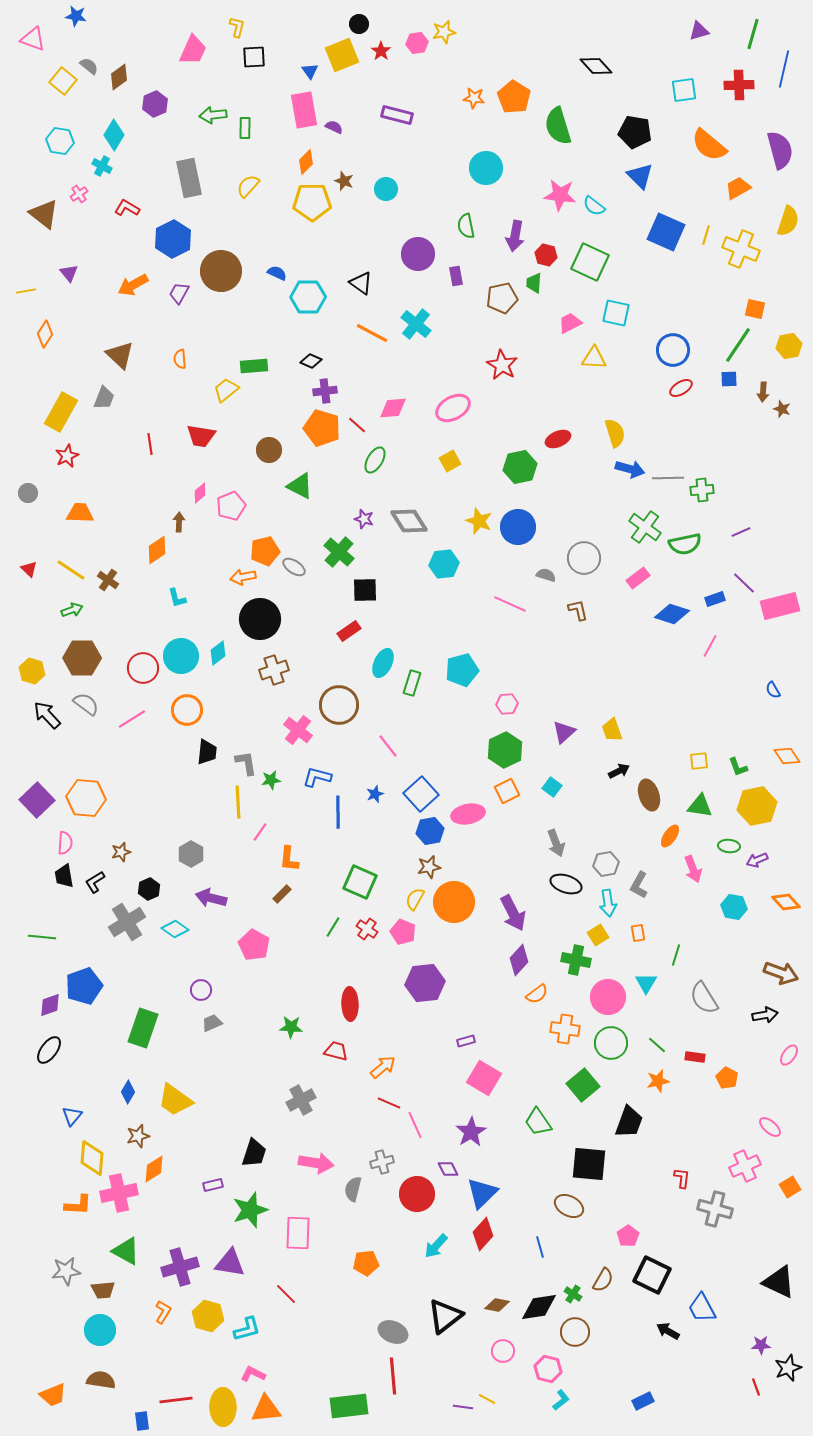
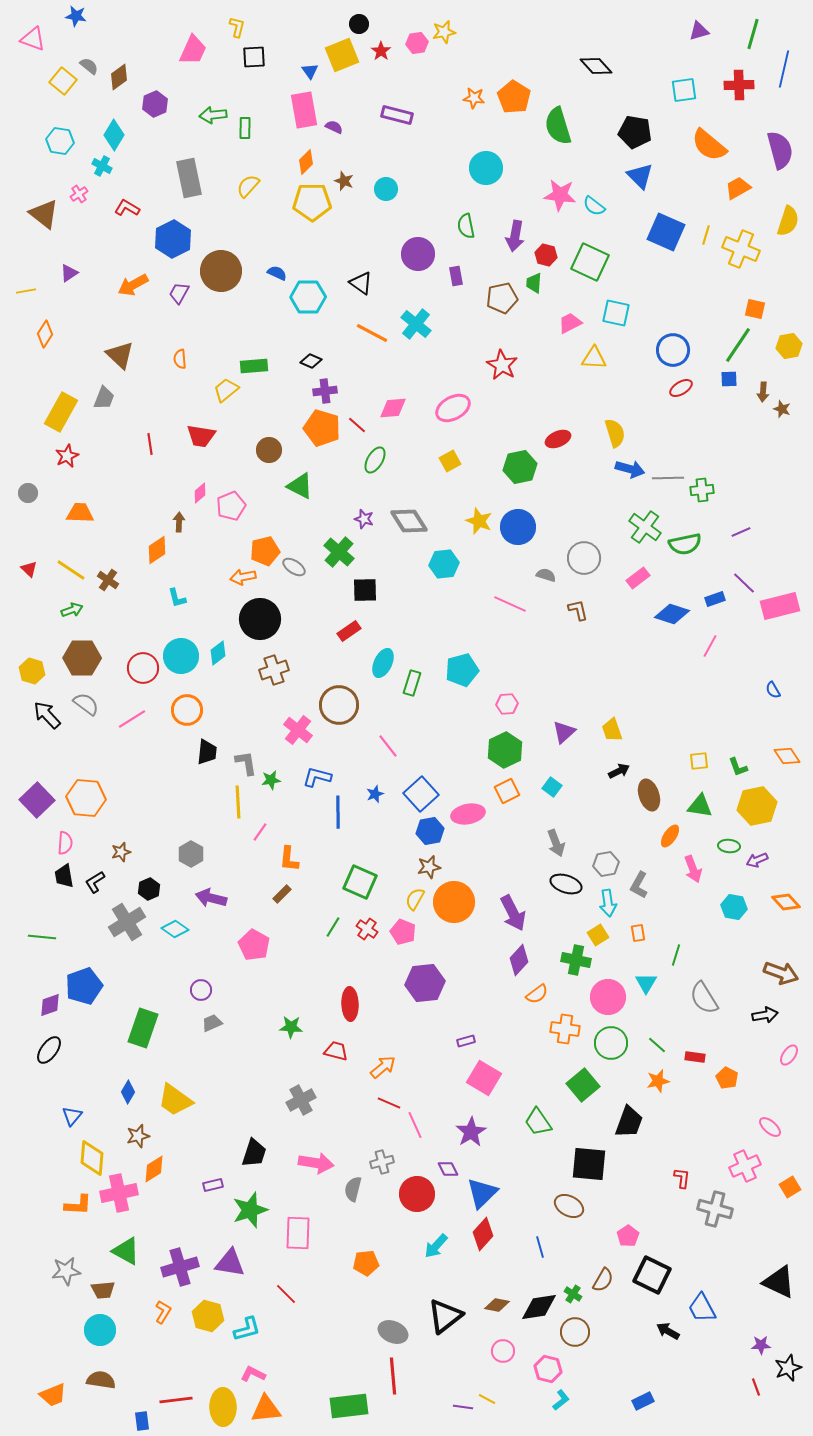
purple triangle at (69, 273): rotated 36 degrees clockwise
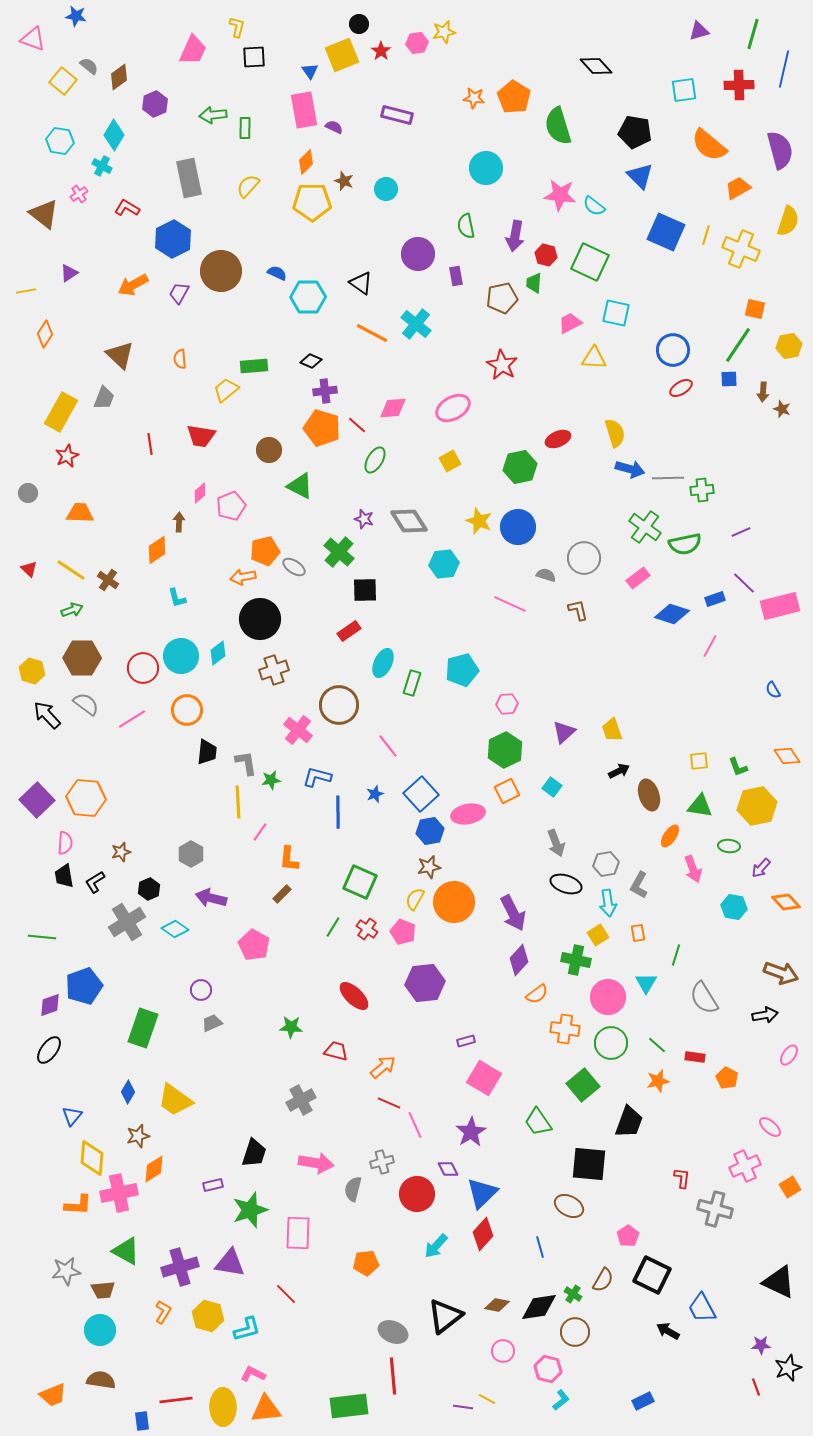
purple arrow at (757, 860): moved 4 px right, 8 px down; rotated 25 degrees counterclockwise
red ellipse at (350, 1004): moved 4 px right, 8 px up; rotated 44 degrees counterclockwise
